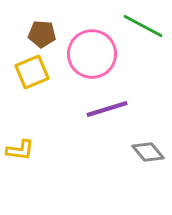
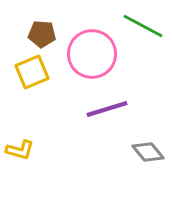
yellow L-shape: rotated 8 degrees clockwise
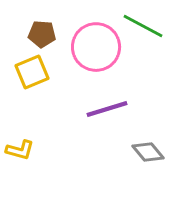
pink circle: moved 4 px right, 7 px up
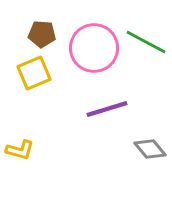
green line: moved 3 px right, 16 px down
pink circle: moved 2 px left, 1 px down
yellow square: moved 2 px right, 1 px down
gray diamond: moved 2 px right, 3 px up
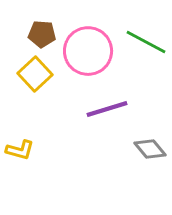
pink circle: moved 6 px left, 3 px down
yellow square: moved 1 px right, 1 px down; rotated 20 degrees counterclockwise
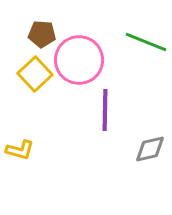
green line: rotated 6 degrees counterclockwise
pink circle: moved 9 px left, 9 px down
purple line: moved 2 px left, 1 px down; rotated 72 degrees counterclockwise
gray diamond: rotated 64 degrees counterclockwise
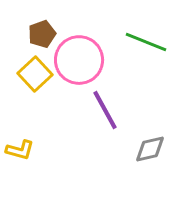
brown pentagon: rotated 24 degrees counterclockwise
purple line: rotated 30 degrees counterclockwise
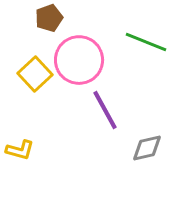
brown pentagon: moved 7 px right, 16 px up
gray diamond: moved 3 px left, 1 px up
